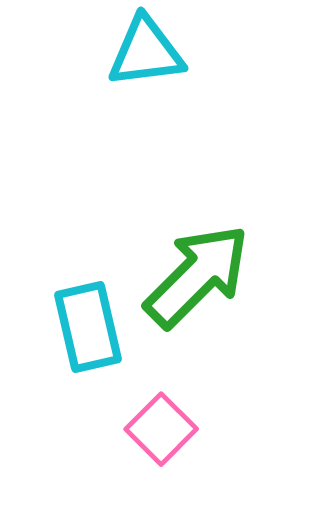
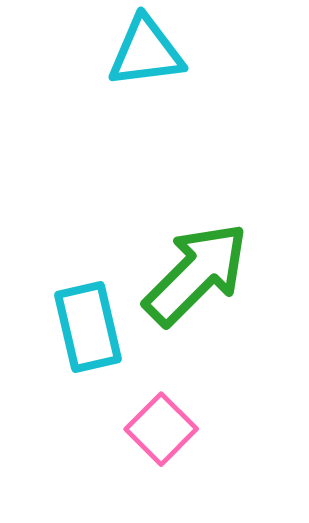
green arrow: moved 1 px left, 2 px up
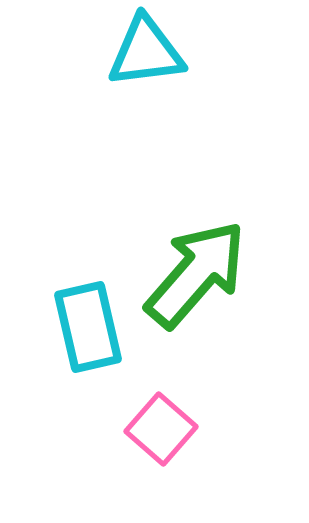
green arrow: rotated 4 degrees counterclockwise
pink square: rotated 4 degrees counterclockwise
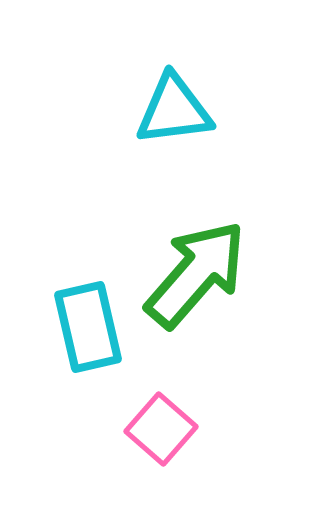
cyan triangle: moved 28 px right, 58 px down
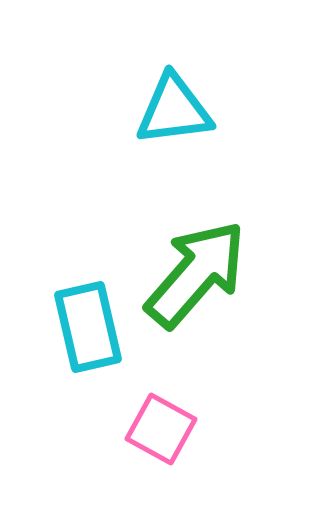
pink square: rotated 12 degrees counterclockwise
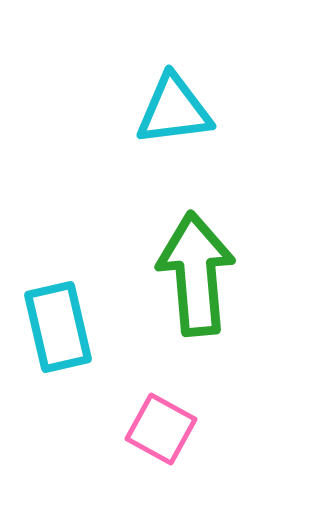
green arrow: rotated 46 degrees counterclockwise
cyan rectangle: moved 30 px left
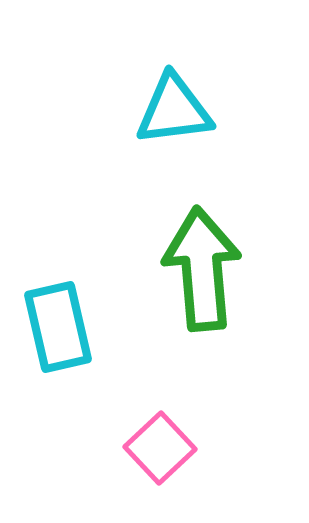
green arrow: moved 6 px right, 5 px up
pink square: moved 1 px left, 19 px down; rotated 18 degrees clockwise
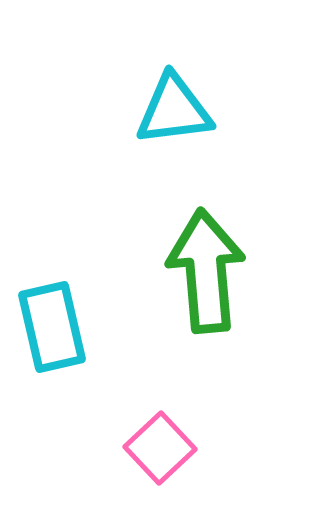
green arrow: moved 4 px right, 2 px down
cyan rectangle: moved 6 px left
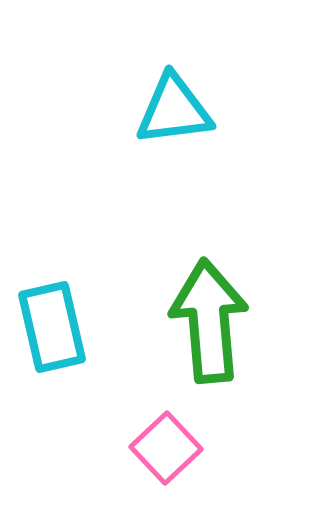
green arrow: moved 3 px right, 50 px down
pink square: moved 6 px right
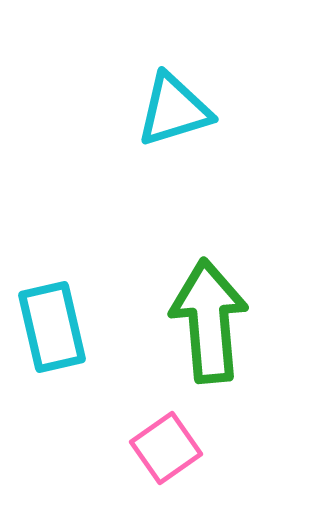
cyan triangle: rotated 10 degrees counterclockwise
pink square: rotated 8 degrees clockwise
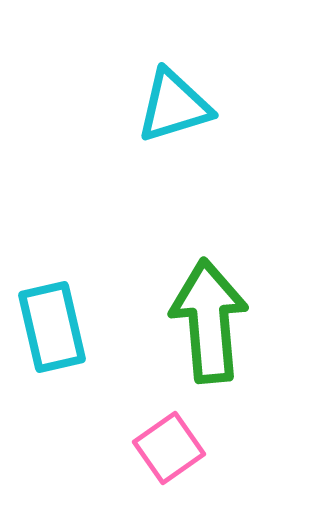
cyan triangle: moved 4 px up
pink square: moved 3 px right
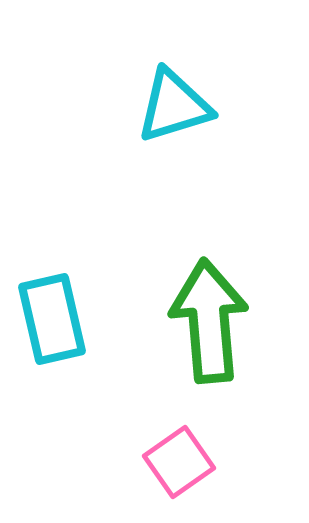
cyan rectangle: moved 8 px up
pink square: moved 10 px right, 14 px down
